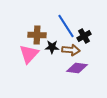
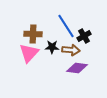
brown cross: moved 4 px left, 1 px up
pink triangle: moved 1 px up
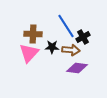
black cross: moved 1 px left, 1 px down
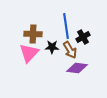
blue line: rotated 25 degrees clockwise
brown arrow: moved 1 px left; rotated 54 degrees clockwise
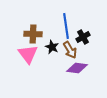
black star: rotated 24 degrees clockwise
pink triangle: moved 1 px left, 1 px down; rotated 20 degrees counterclockwise
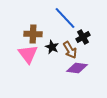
blue line: moved 1 px left, 8 px up; rotated 35 degrees counterclockwise
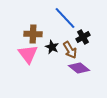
purple diamond: moved 2 px right; rotated 30 degrees clockwise
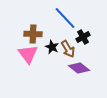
brown arrow: moved 2 px left, 1 px up
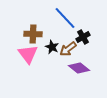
brown arrow: rotated 84 degrees clockwise
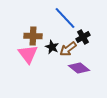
brown cross: moved 2 px down
